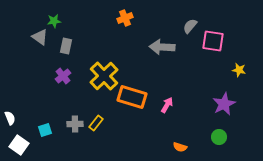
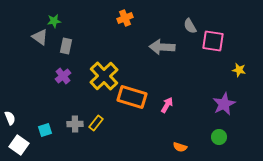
gray semicircle: rotated 70 degrees counterclockwise
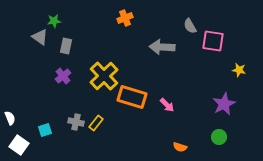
pink arrow: rotated 105 degrees clockwise
gray cross: moved 1 px right, 2 px up; rotated 14 degrees clockwise
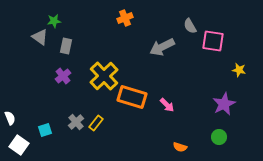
gray arrow: rotated 30 degrees counterclockwise
gray cross: rotated 35 degrees clockwise
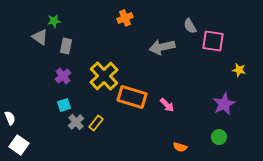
gray arrow: rotated 15 degrees clockwise
cyan square: moved 19 px right, 25 px up
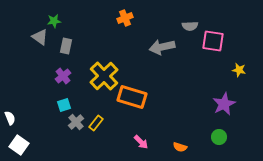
gray semicircle: rotated 63 degrees counterclockwise
pink arrow: moved 26 px left, 37 px down
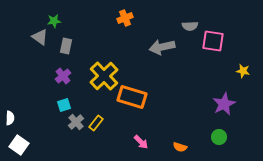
yellow star: moved 4 px right, 1 px down
white semicircle: rotated 24 degrees clockwise
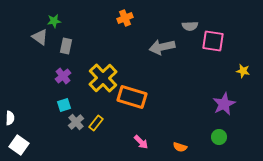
yellow cross: moved 1 px left, 2 px down
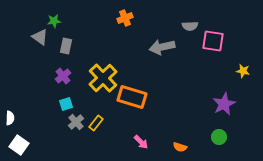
cyan square: moved 2 px right, 1 px up
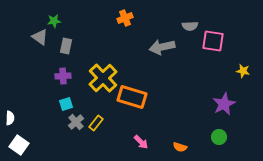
purple cross: rotated 35 degrees clockwise
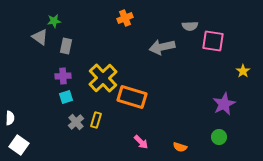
yellow star: rotated 24 degrees clockwise
cyan square: moved 7 px up
yellow rectangle: moved 3 px up; rotated 21 degrees counterclockwise
